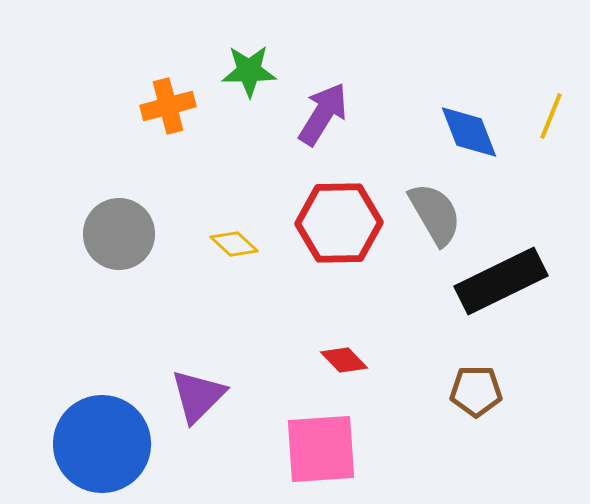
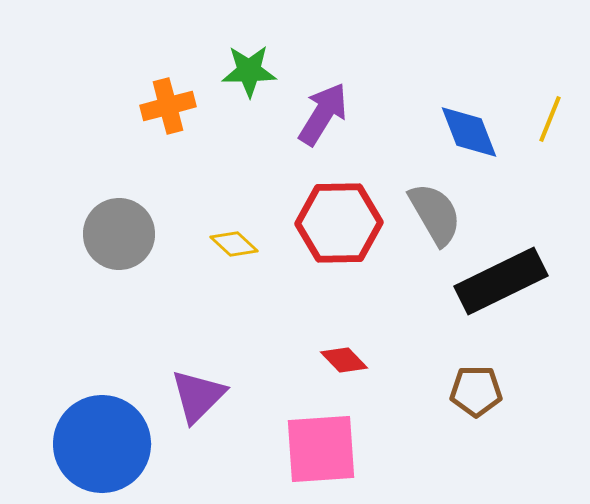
yellow line: moved 1 px left, 3 px down
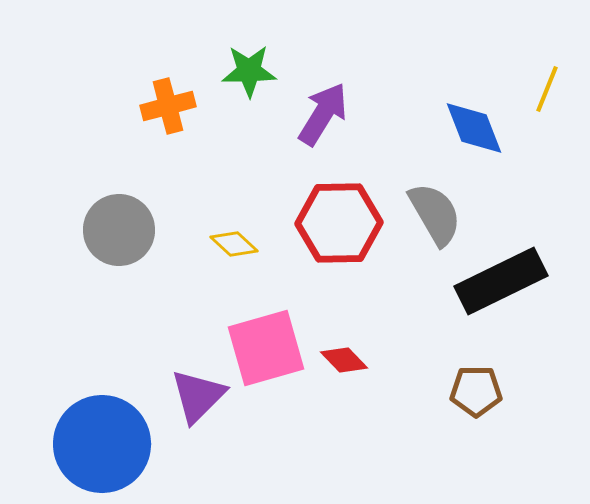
yellow line: moved 3 px left, 30 px up
blue diamond: moved 5 px right, 4 px up
gray circle: moved 4 px up
pink square: moved 55 px left, 101 px up; rotated 12 degrees counterclockwise
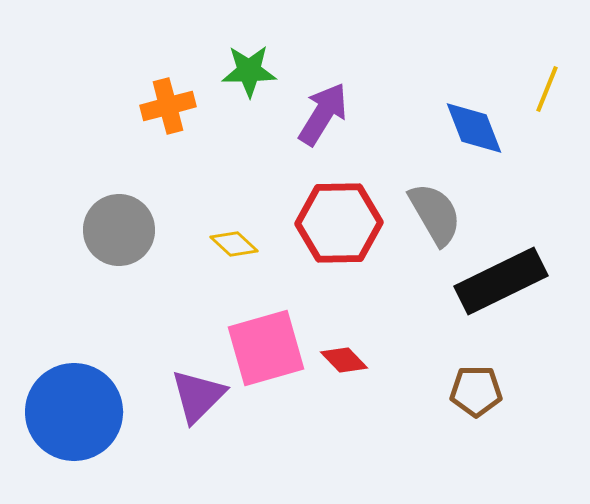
blue circle: moved 28 px left, 32 px up
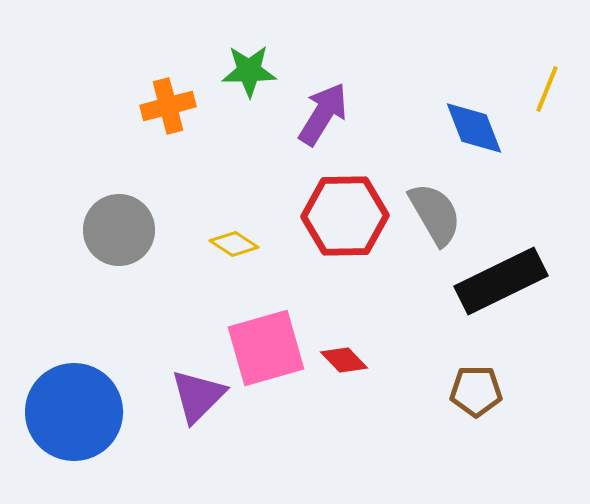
red hexagon: moved 6 px right, 7 px up
yellow diamond: rotated 9 degrees counterclockwise
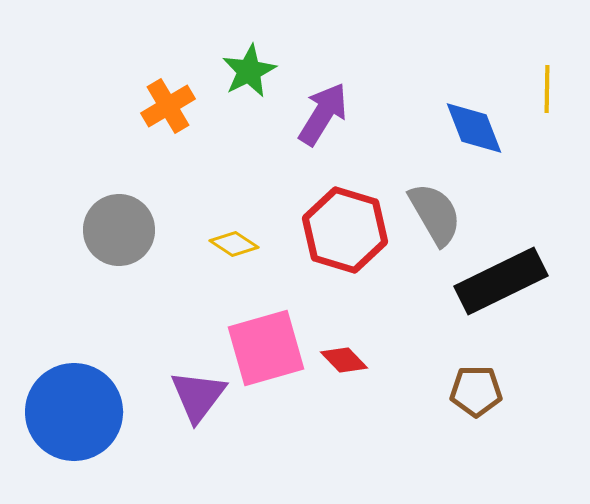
green star: rotated 26 degrees counterclockwise
yellow line: rotated 21 degrees counterclockwise
orange cross: rotated 16 degrees counterclockwise
red hexagon: moved 14 px down; rotated 18 degrees clockwise
purple triangle: rotated 8 degrees counterclockwise
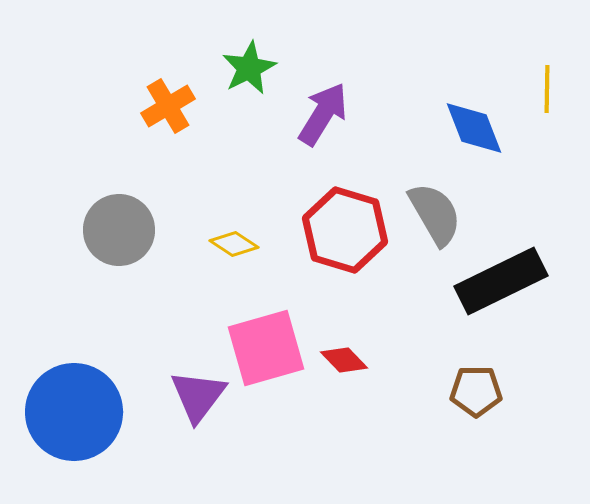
green star: moved 3 px up
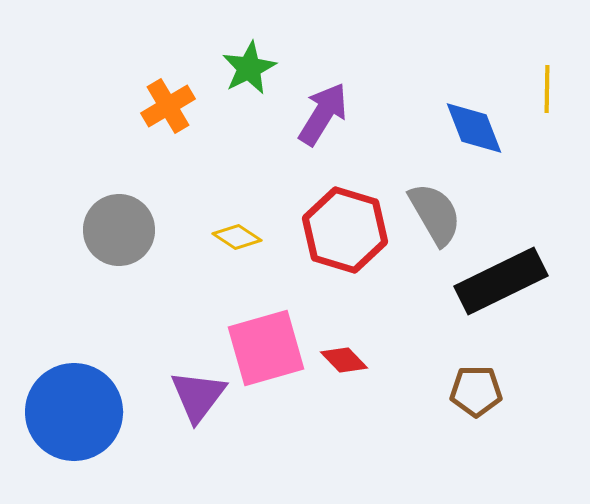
yellow diamond: moved 3 px right, 7 px up
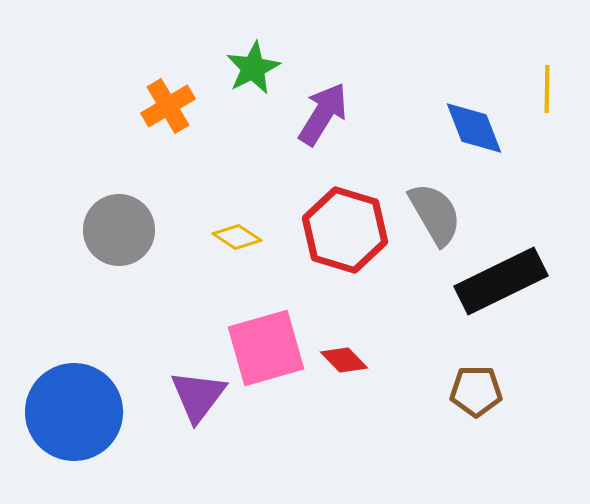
green star: moved 4 px right
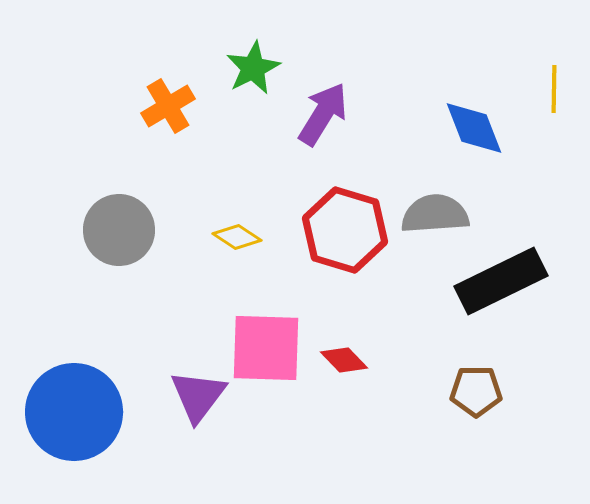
yellow line: moved 7 px right
gray semicircle: rotated 64 degrees counterclockwise
pink square: rotated 18 degrees clockwise
